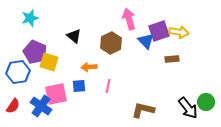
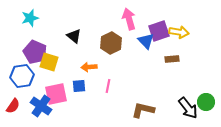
blue hexagon: moved 4 px right, 4 px down
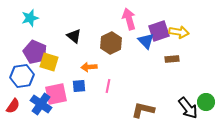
blue cross: moved 2 px up
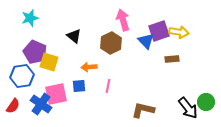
pink arrow: moved 6 px left, 1 px down
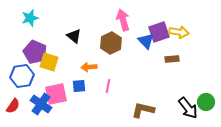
purple square: moved 1 px down
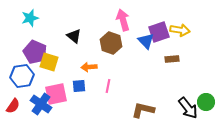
yellow arrow: moved 1 px right, 2 px up
brown hexagon: rotated 15 degrees counterclockwise
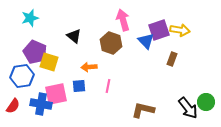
purple square: moved 2 px up
brown rectangle: rotated 64 degrees counterclockwise
blue cross: rotated 25 degrees counterclockwise
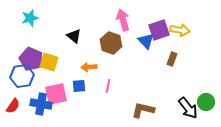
purple pentagon: moved 4 px left, 7 px down
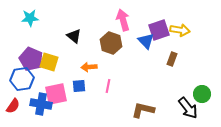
cyan star: rotated 12 degrees clockwise
blue hexagon: moved 3 px down
green circle: moved 4 px left, 8 px up
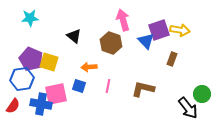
blue square: rotated 24 degrees clockwise
brown L-shape: moved 21 px up
